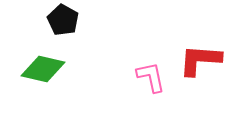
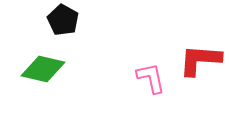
pink L-shape: moved 1 px down
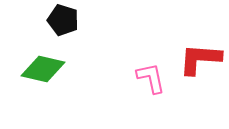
black pentagon: rotated 12 degrees counterclockwise
red L-shape: moved 1 px up
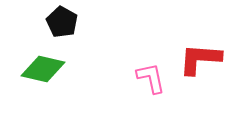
black pentagon: moved 1 px left, 2 px down; rotated 12 degrees clockwise
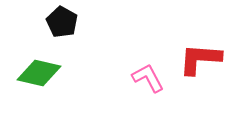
green diamond: moved 4 px left, 4 px down
pink L-shape: moved 3 px left; rotated 16 degrees counterclockwise
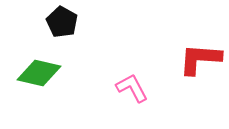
pink L-shape: moved 16 px left, 10 px down
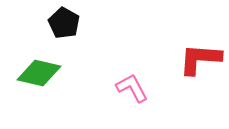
black pentagon: moved 2 px right, 1 px down
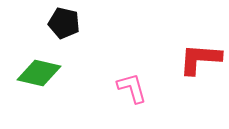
black pentagon: rotated 16 degrees counterclockwise
pink L-shape: rotated 12 degrees clockwise
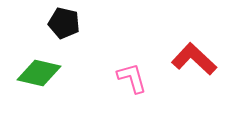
red L-shape: moved 6 px left; rotated 39 degrees clockwise
pink L-shape: moved 10 px up
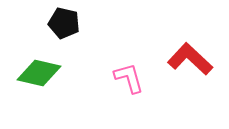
red L-shape: moved 4 px left
pink L-shape: moved 3 px left
